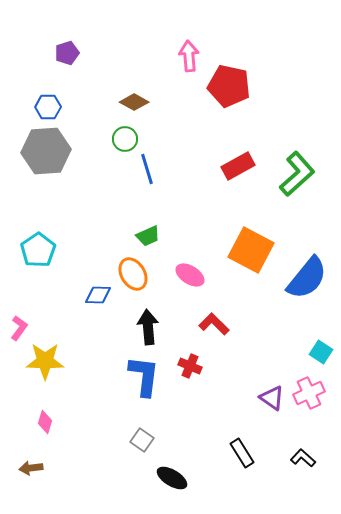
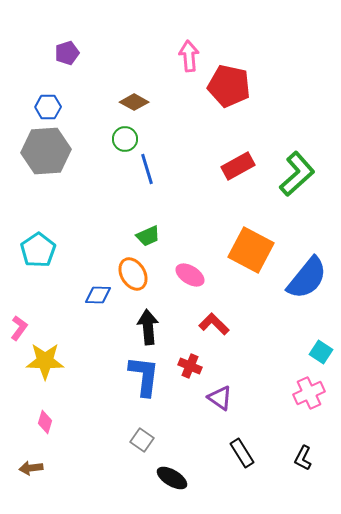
purple triangle: moved 52 px left
black L-shape: rotated 105 degrees counterclockwise
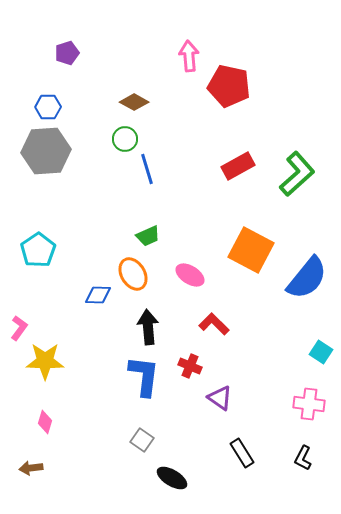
pink cross: moved 11 px down; rotated 32 degrees clockwise
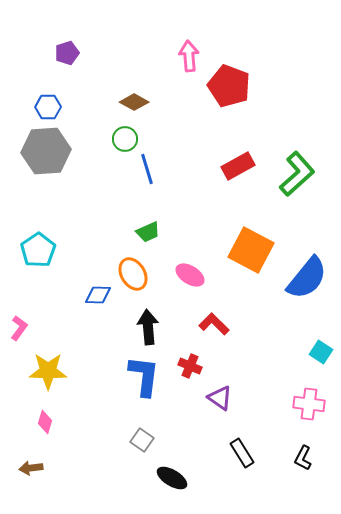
red pentagon: rotated 9 degrees clockwise
green trapezoid: moved 4 px up
yellow star: moved 3 px right, 10 px down
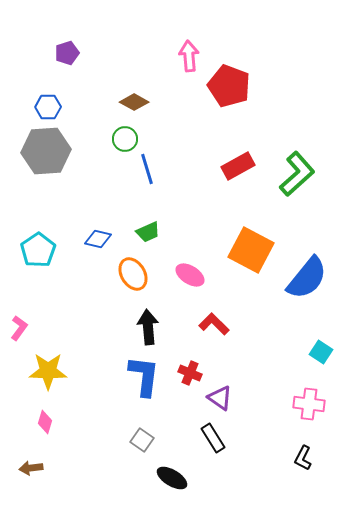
blue diamond: moved 56 px up; rotated 12 degrees clockwise
red cross: moved 7 px down
black rectangle: moved 29 px left, 15 px up
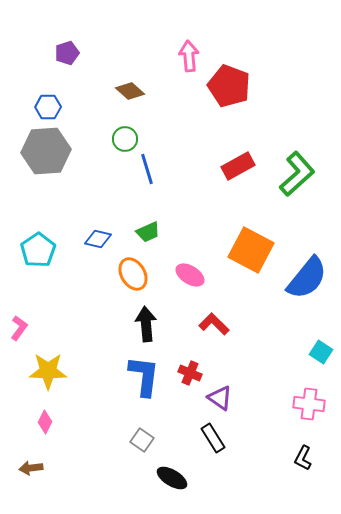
brown diamond: moved 4 px left, 11 px up; rotated 12 degrees clockwise
black arrow: moved 2 px left, 3 px up
pink diamond: rotated 10 degrees clockwise
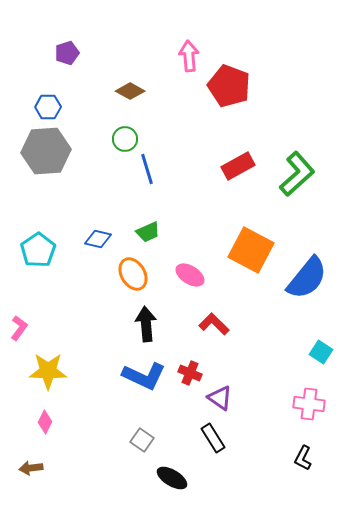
brown diamond: rotated 12 degrees counterclockwise
blue L-shape: rotated 108 degrees clockwise
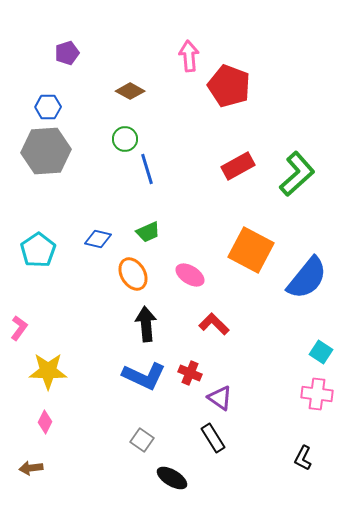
pink cross: moved 8 px right, 10 px up
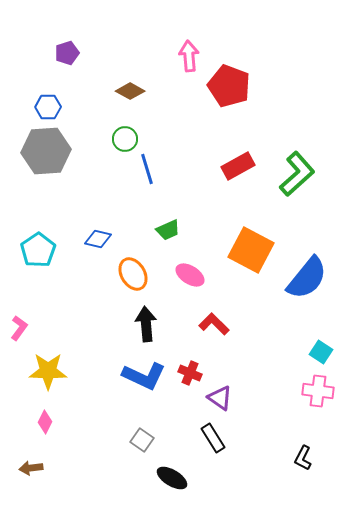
green trapezoid: moved 20 px right, 2 px up
pink cross: moved 1 px right, 3 px up
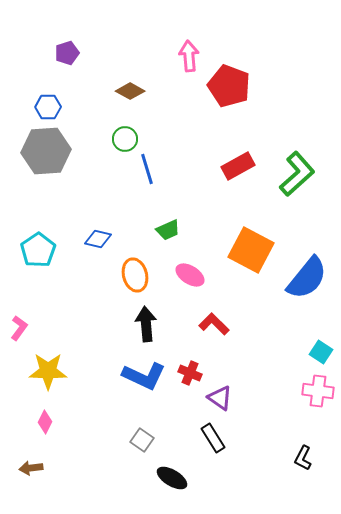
orange ellipse: moved 2 px right, 1 px down; rotated 16 degrees clockwise
